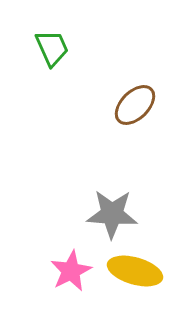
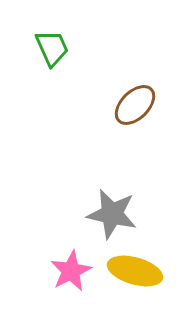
gray star: rotated 9 degrees clockwise
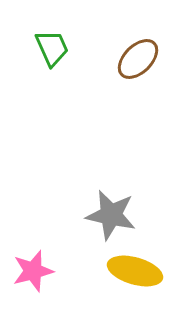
brown ellipse: moved 3 px right, 46 px up
gray star: moved 1 px left, 1 px down
pink star: moved 38 px left; rotated 12 degrees clockwise
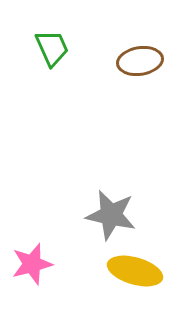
brown ellipse: moved 2 px right, 2 px down; rotated 36 degrees clockwise
pink star: moved 1 px left, 7 px up
